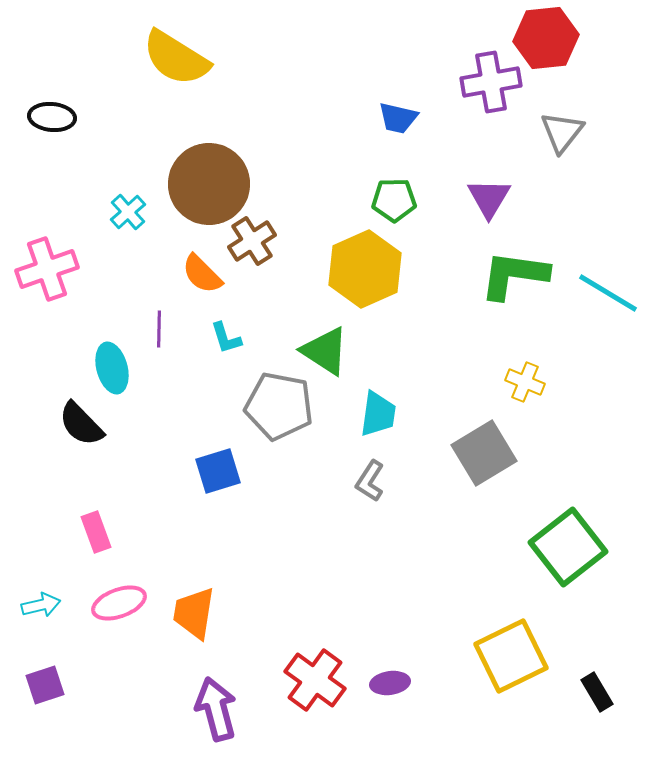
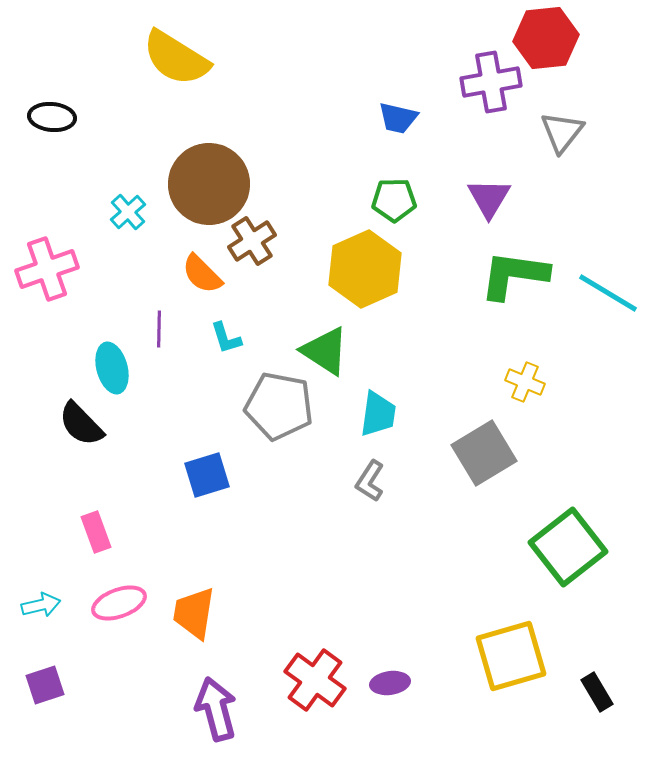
blue square: moved 11 px left, 4 px down
yellow square: rotated 10 degrees clockwise
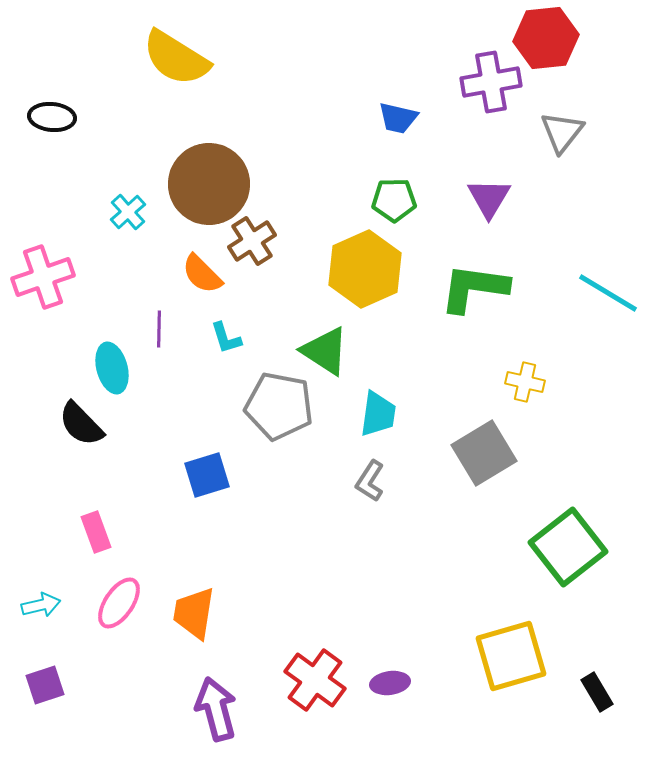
pink cross: moved 4 px left, 8 px down
green L-shape: moved 40 px left, 13 px down
yellow cross: rotated 9 degrees counterclockwise
pink ellipse: rotated 36 degrees counterclockwise
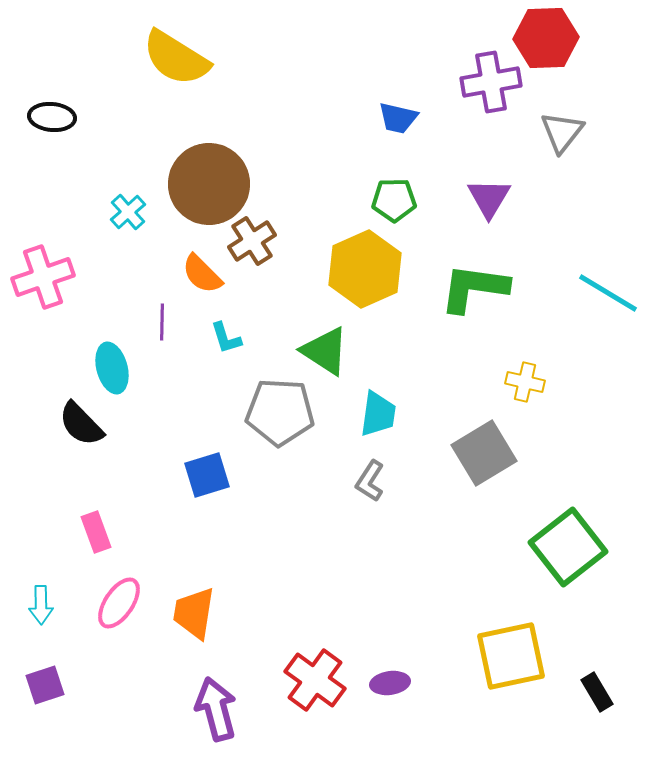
red hexagon: rotated 4 degrees clockwise
purple line: moved 3 px right, 7 px up
gray pentagon: moved 1 px right, 6 px down; rotated 8 degrees counterclockwise
cyan arrow: rotated 102 degrees clockwise
yellow square: rotated 4 degrees clockwise
